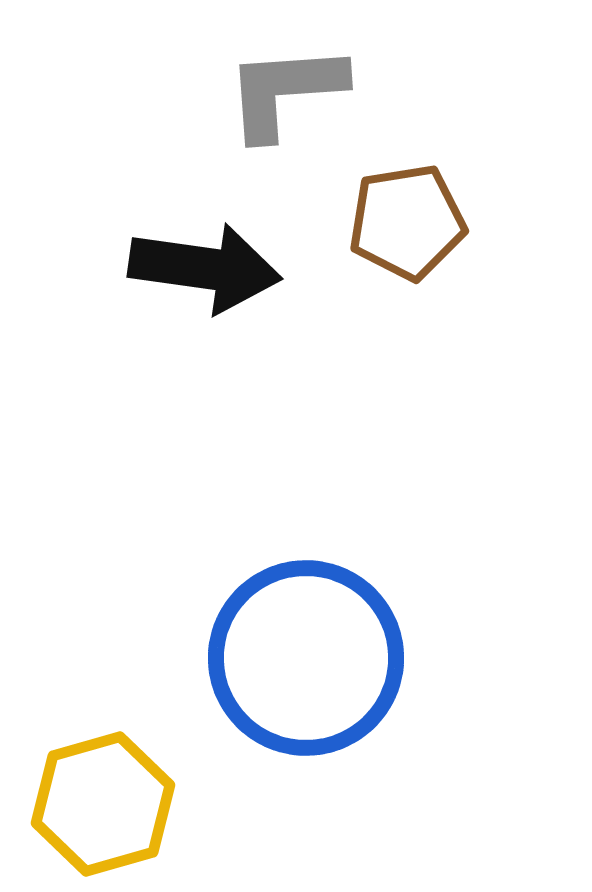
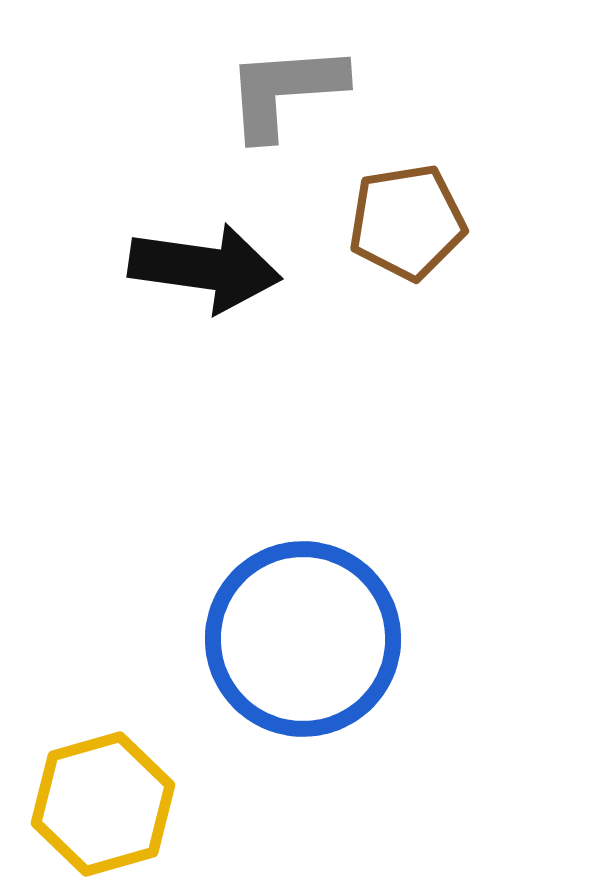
blue circle: moved 3 px left, 19 px up
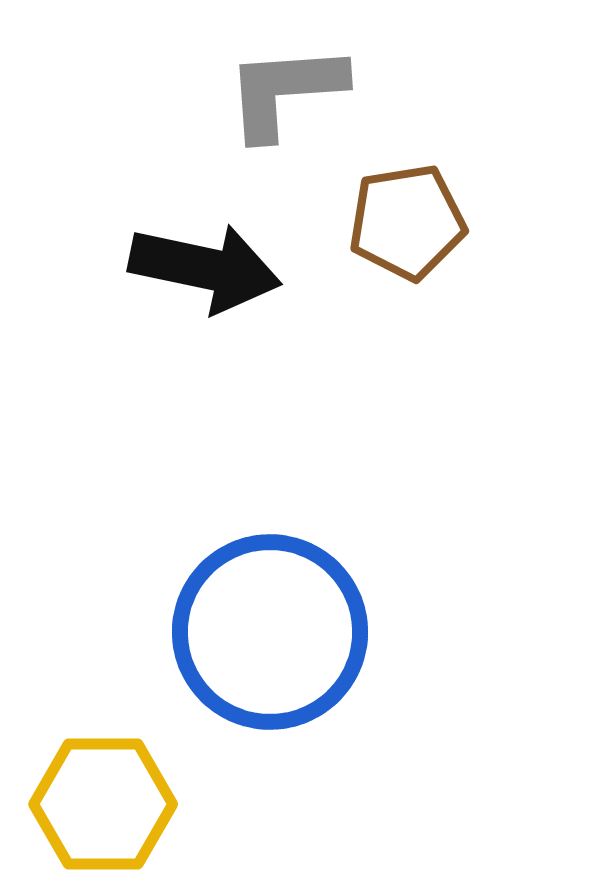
black arrow: rotated 4 degrees clockwise
blue circle: moved 33 px left, 7 px up
yellow hexagon: rotated 16 degrees clockwise
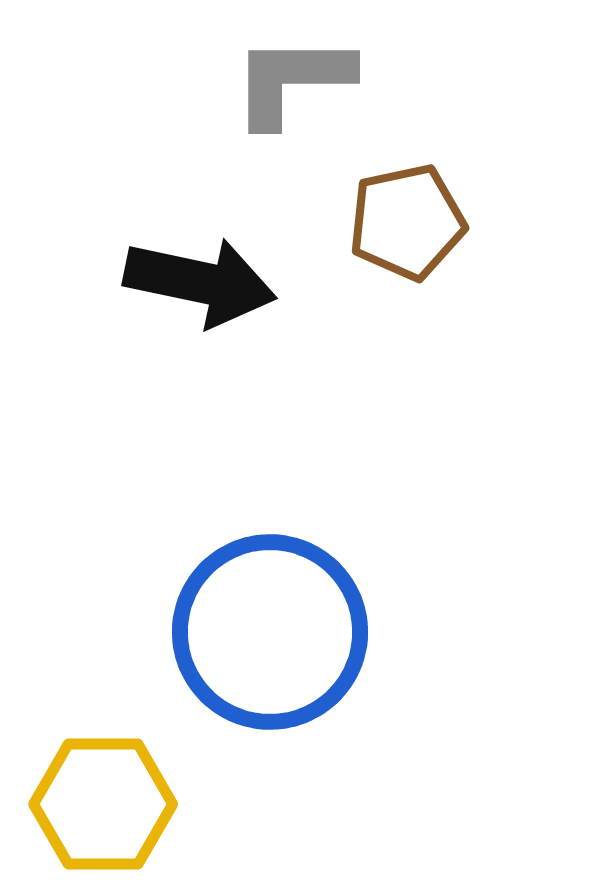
gray L-shape: moved 7 px right, 11 px up; rotated 4 degrees clockwise
brown pentagon: rotated 3 degrees counterclockwise
black arrow: moved 5 px left, 14 px down
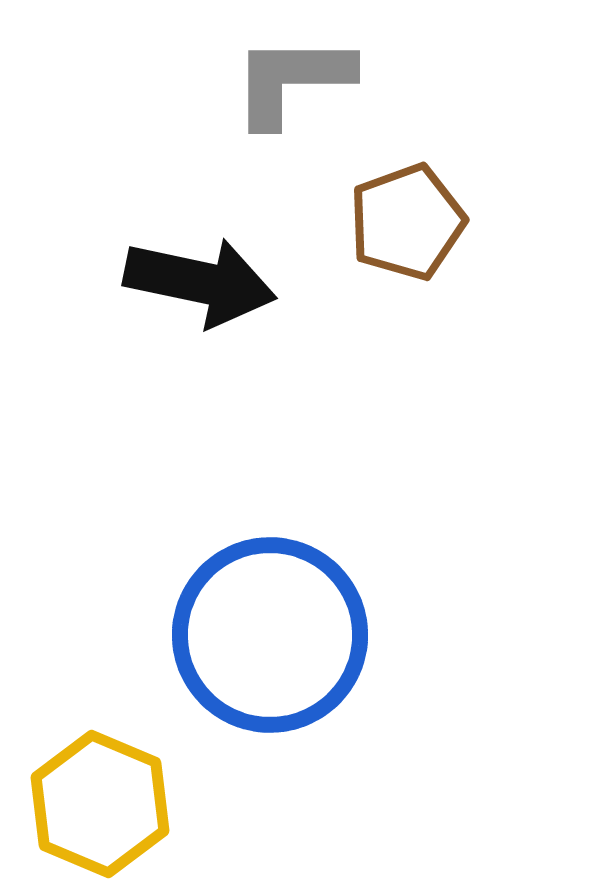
brown pentagon: rotated 8 degrees counterclockwise
blue circle: moved 3 px down
yellow hexagon: moved 3 px left; rotated 23 degrees clockwise
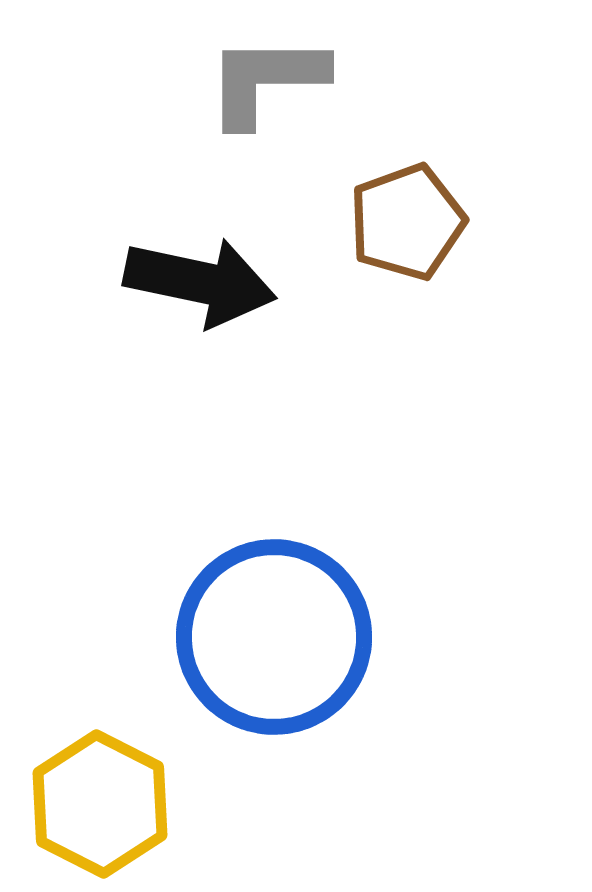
gray L-shape: moved 26 px left
blue circle: moved 4 px right, 2 px down
yellow hexagon: rotated 4 degrees clockwise
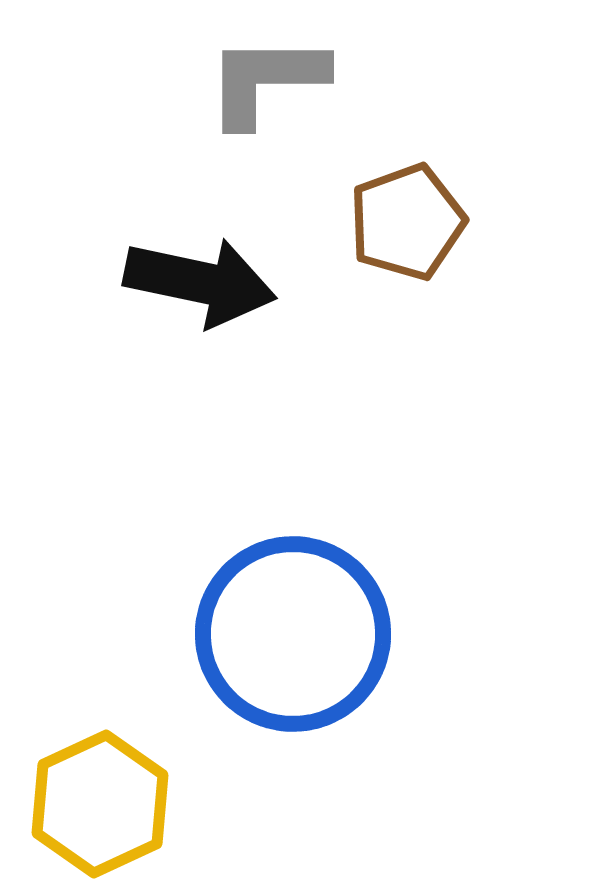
blue circle: moved 19 px right, 3 px up
yellow hexagon: rotated 8 degrees clockwise
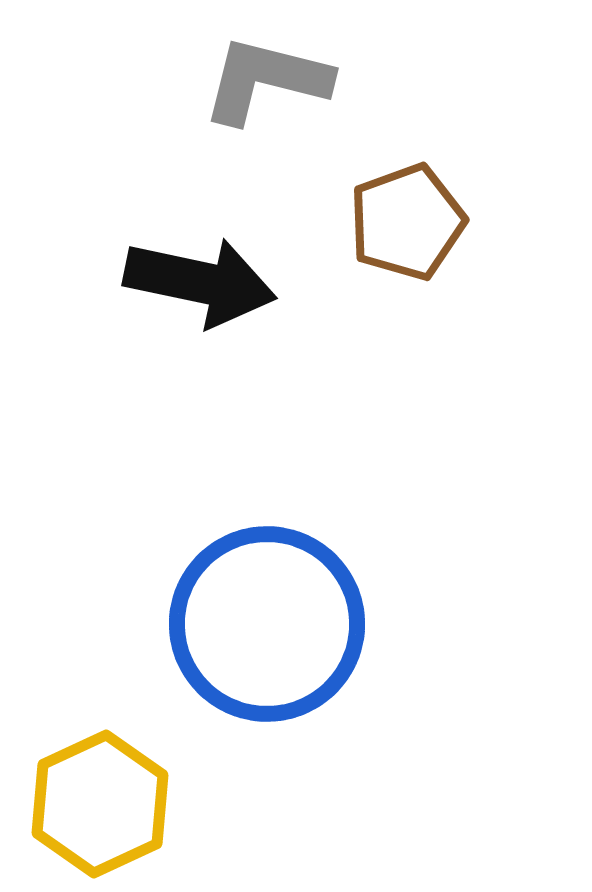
gray L-shape: rotated 14 degrees clockwise
blue circle: moved 26 px left, 10 px up
